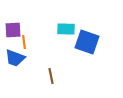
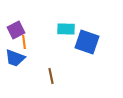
purple square: moved 3 px right; rotated 24 degrees counterclockwise
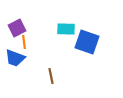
purple square: moved 1 px right, 2 px up
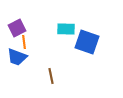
blue trapezoid: moved 2 px right, 1 px up
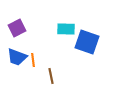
orange line: moved 9 px right, 18 px down
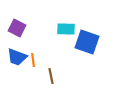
purple square: rotated 36 degrees counterclockwise
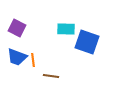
brown line: rotated 70 degrees counterclockwise
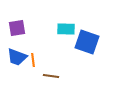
purple square: rotated 36 degrees counterclockwise
